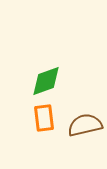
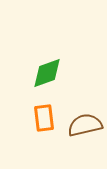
green diamond: moved 1 px right, 8 px up
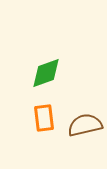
green diamond: moved 1 px left
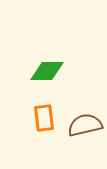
green diamond: moved 1 px right, 2 px up; rotated 20 degrees clockwise
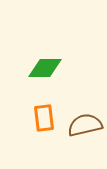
green diamond: moved 2 px left, 3 px up
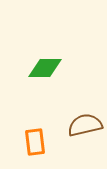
orange rectangle: moved 9 px left, 24 px down
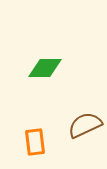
brown semicircle: rotated 12 degrees counterclockwise
